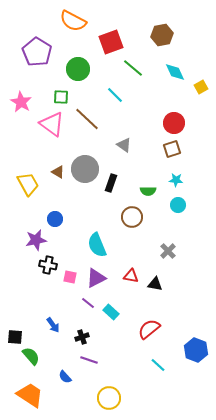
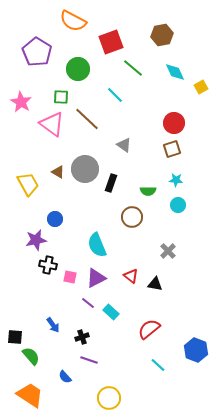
red triangle at (131, 276): rotated 28 degrees clockwise
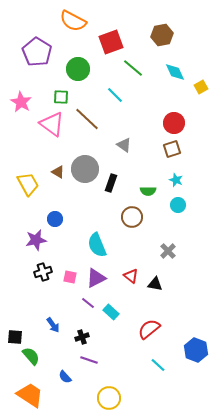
cyan star at (176, 180): rotated 16 degrees clockwise
black cross at (48, 265): moved 5 px left, 7 px down; rotated 30 degrees counterclockwise
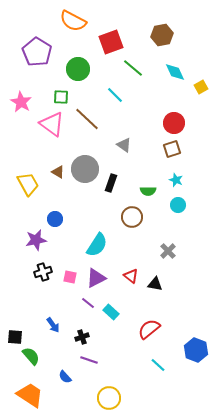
cyan semicircle at (97, 245): rotated 125 degrees counterclockwise
